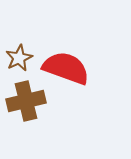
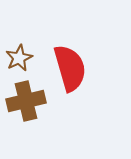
red semicircle: moved 4 px right; rotated 54 degrees clockwise
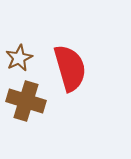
brown cross: rotated 30 degrees clockwise
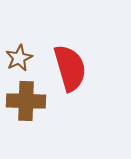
brown cross: rotated 15 degrees counterclockwise
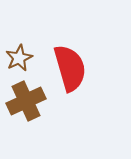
brown cross: rotated 27 degrees counterclockwise
